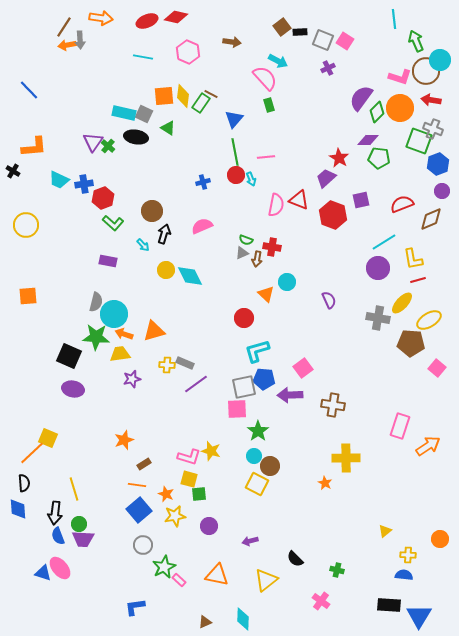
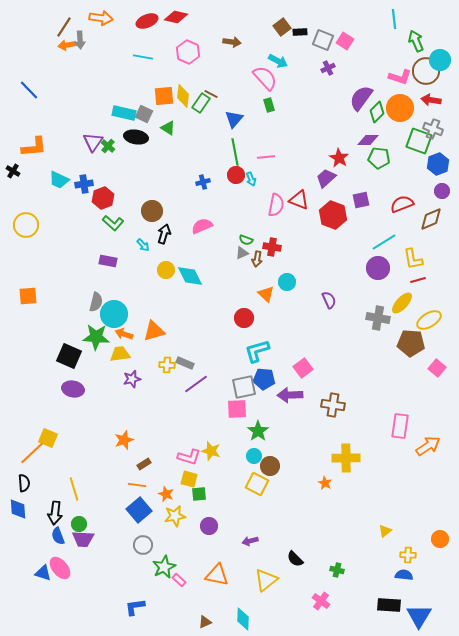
pink rectangle at (400, 426): rotated 10 degrees counterclockwise
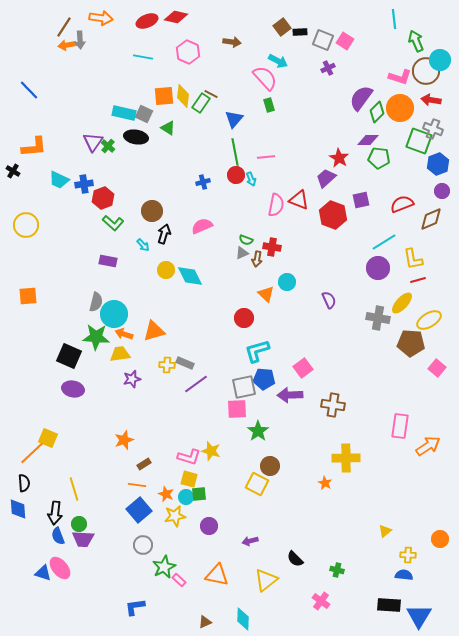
cyan circle at (254, 456): moved 68 px left, 41 px down
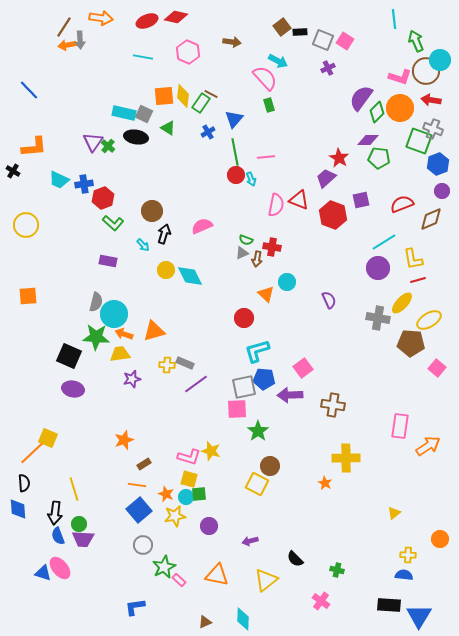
blue cross at (203, 182): moved 5 px right, 50 px up; rotated 16 degrees counterclockwise
yellow triangle at (385, 531): moved 9 px right, 18 px up
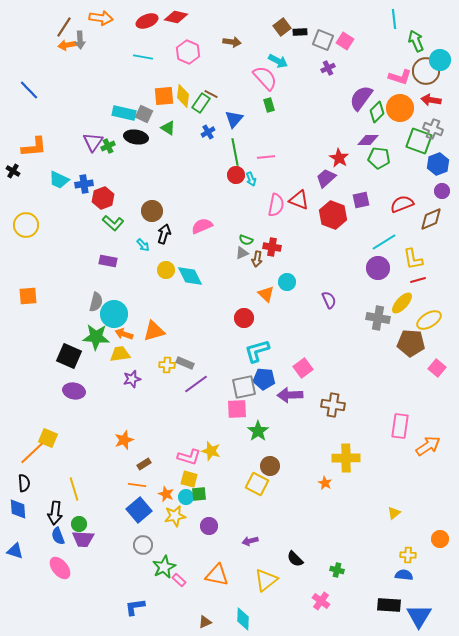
green cross at (108, 146): rotated 24 degrees clockwise
purple ellipse at (73, 389): moved 1 px right, 2 px down
blue triangle at (43, 573): moved 28 px left, 22 px up
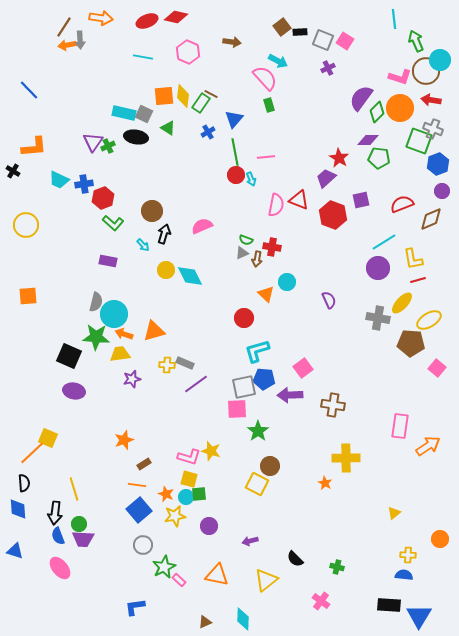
green cross at (337, 570): moved 3 px up
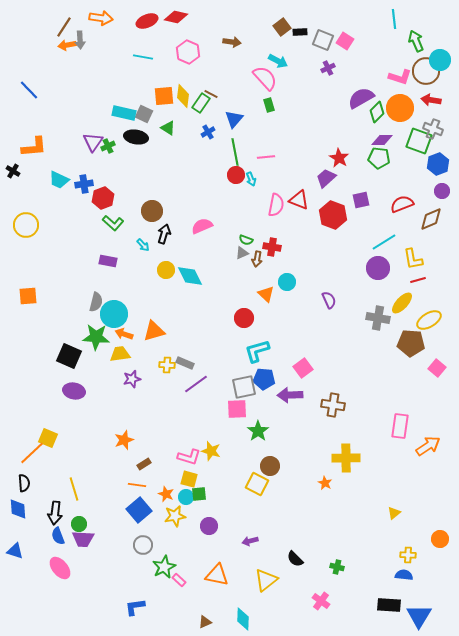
purple semicircle at (361, 98): rotated 24 degrees clockwise
purple diamond at (368, 140): moved 14 px right
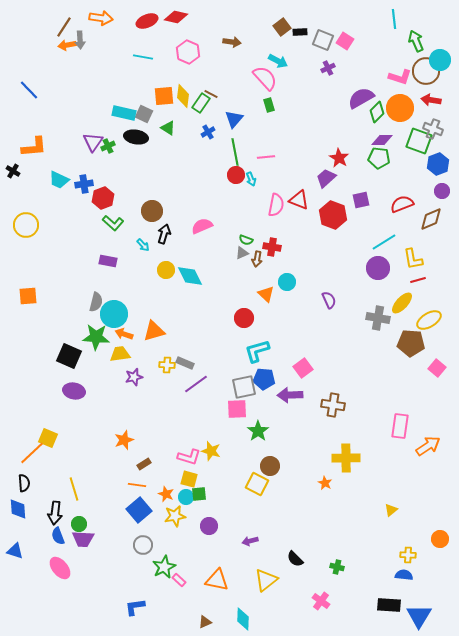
purple star at (132, 379): moved 2 px right, 2 px up
yellow triangle at (394, 513): moved 3 px left, 3 px up
orange triangle at (217, 575): moved 5 px down
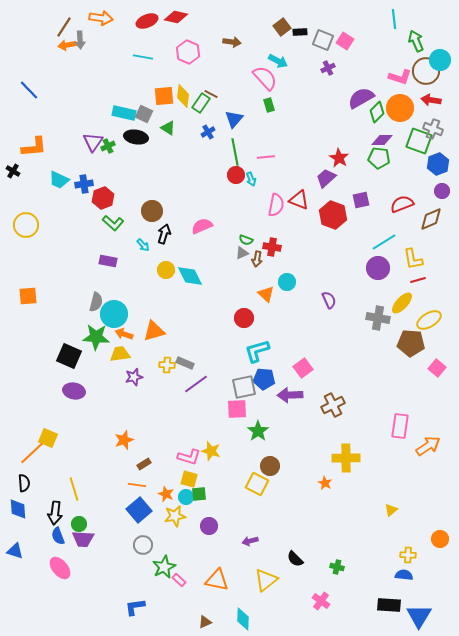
brown cross at (333, 405): rotated 35 degrees counterclockwise
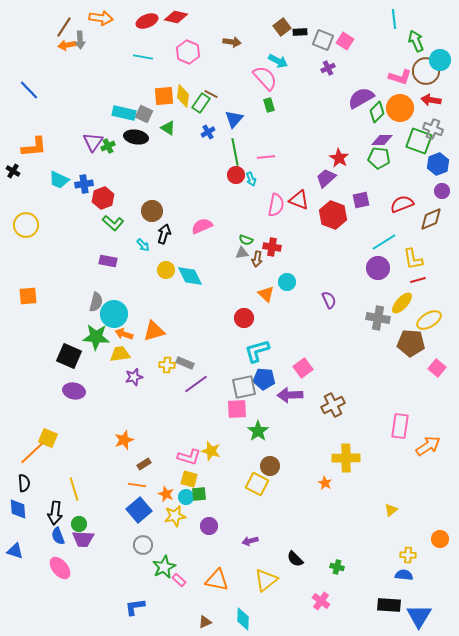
gray triangle at (242, 253): rotated 16 degrees clockwise
